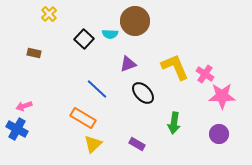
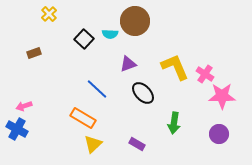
brown rectangle: rotated 32 degrees counterclockwise
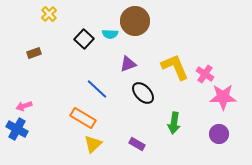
pink star: moved 1 px right, 1 px down
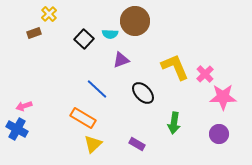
brown rectangle: moved 20 px up
purple triangle: moved 7 px left, 4 px up
pink cross: rotated 12 degrees clockwise
